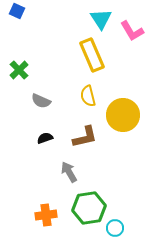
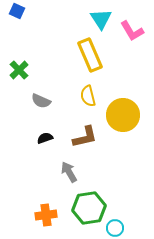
yellow rectangle: moved 2 px left
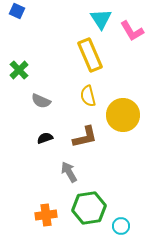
cyan circle: moved 6 px right, 2 px up
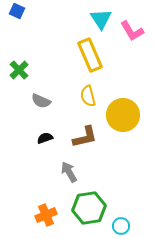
orange cross: rotated 15 degrees counterclockwise
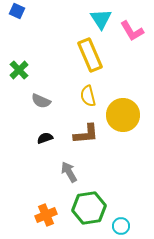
brown L-shape: moved 1 px right, 3 px up; rotated 8 degrees clockwise
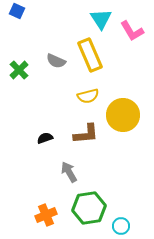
yellow semicircle: rotated 90 degrees counterclockwise
gray semicircle: moved 15 px right, 40 px up
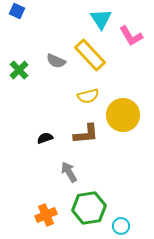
pink L-shape: moved 1 px left, 5 px down
yellow rectangle: rotated 20 degrees counterclockwise
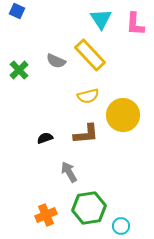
pink L-shape: moved 4 px right, 12 px up; rotated 35 degrees clockwise
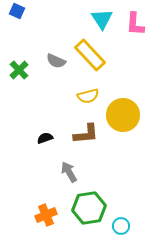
cyan triangle: moved 1 px right
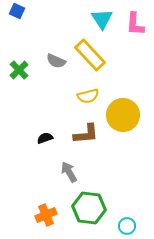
green hexagon: rotated 16 degrees clockwise
cyan circle: moved 6 px right
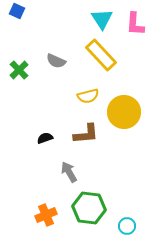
yellow rectangle: moved 11 px right
yellow circle: moved 1 px right, 3 px up
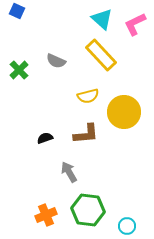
cyan triangle: rotated 15 degrees counterclockwise
pink L-shape: rotated 60 degrees clockwise
green hexagon: moved 1 px left, 2 px down
